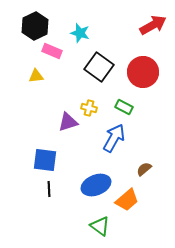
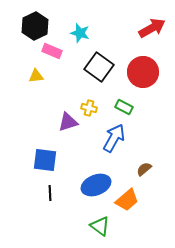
red arrow: moved 1 px left, 3 px down
black line: moved 1 px right, 4 px down
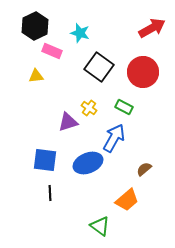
yellow cross: rotated 21 degrees clockwise
blue ellipse: moved 8 px left, 22 px up
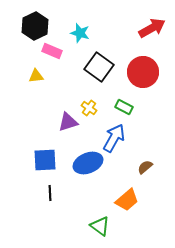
blue square: rotated 10 degrees counterclockwise
brown semicircle: moved 1 px right, 2 px up
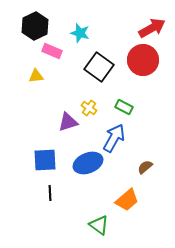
red circle: moved 12 px up
green triangle: moved 1 px left, 1 px up
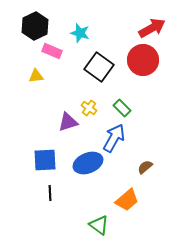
green rectangle: moved 2 px left, 1 px down; rotated 18 degrees clockwise
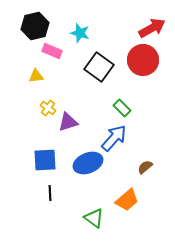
black hexagon: rotated 12 degrees clockwise
yellow cross: moved 41 px left
blue arrow: rotated 12 degrees clockwise
green triangle: moved 5 px left, 7 px up
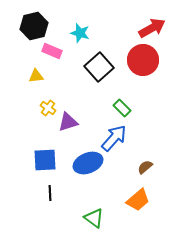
black hexagon: moved 1 px left
black square: rotated 12 degrees clockwise
orange trapezoid: moved 11 px right
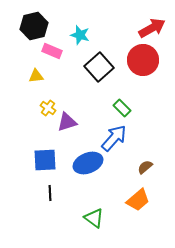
cyan star: moved 2 px down
purple triangle: moved 1 px left
